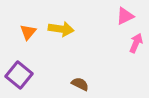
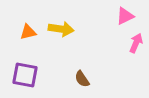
orange triangle: rotated 36 degrees clockwise
purple square: moved 6 px right; rotated 28 degrees counterclockwise
brown semicircle: moved 2 px right, 5 px up; rotated 150 degrees counterclockwise
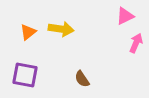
orange triangle: rotated 24 degrees counterclockwise
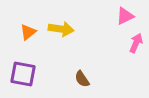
purple square: moved 2 px left, 1 px up
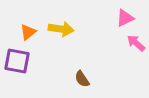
pink triangle: moved 2 px down
pink arrow: rotated 72 degrees counterclockwise
purple square: moved 6 px left, 13 px up
